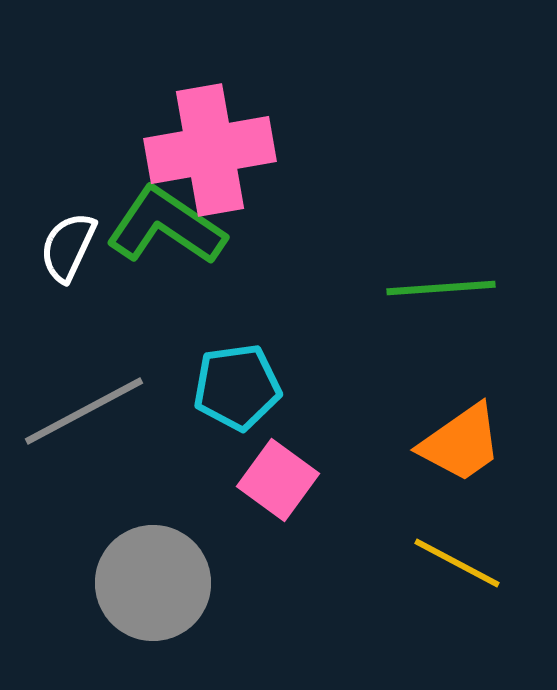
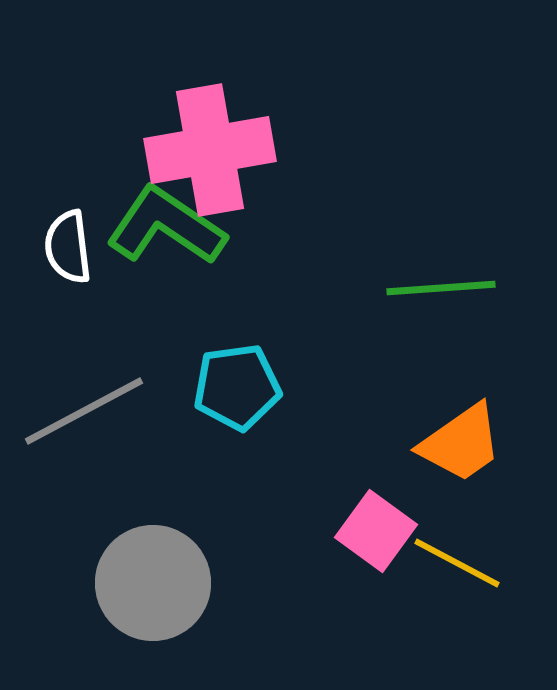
white semicircle: rotated 32 degrees counterclockwise
pink square: moved 98 px right, 51 px down
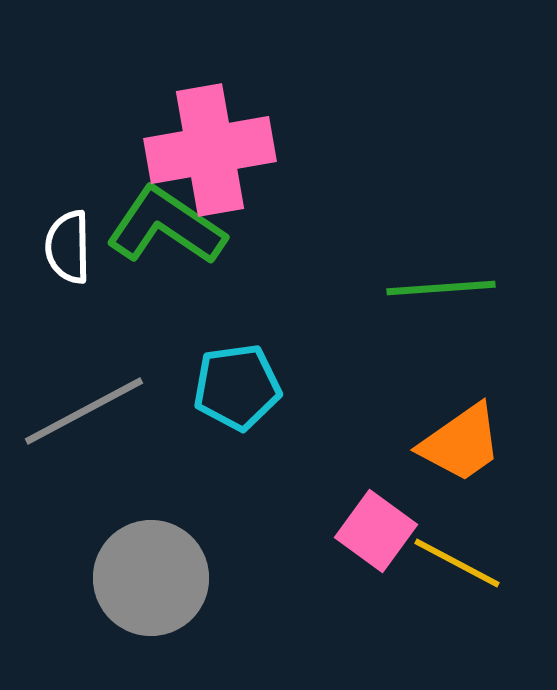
white semicircle: rotated 6 degrees clockwise
gray circle: moved 2 px left, 5 px up
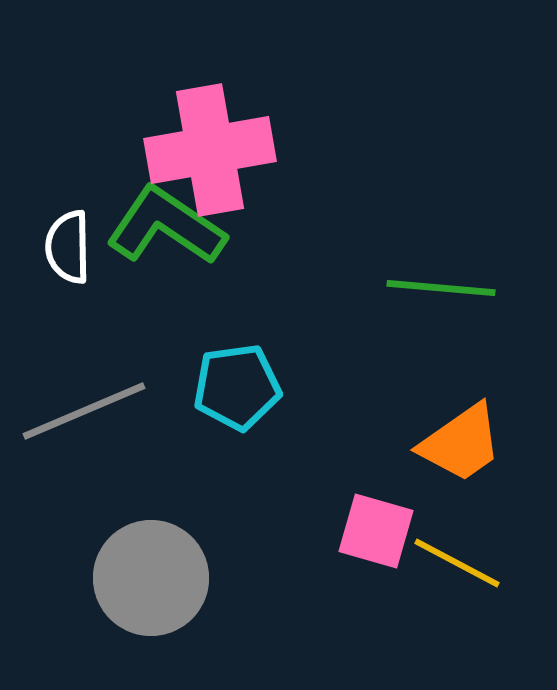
green line: rotated 9 degrees clockwise
gray line: rotated 5 degrees clockwise
pink square: rotated 20 degrees counterclockwise
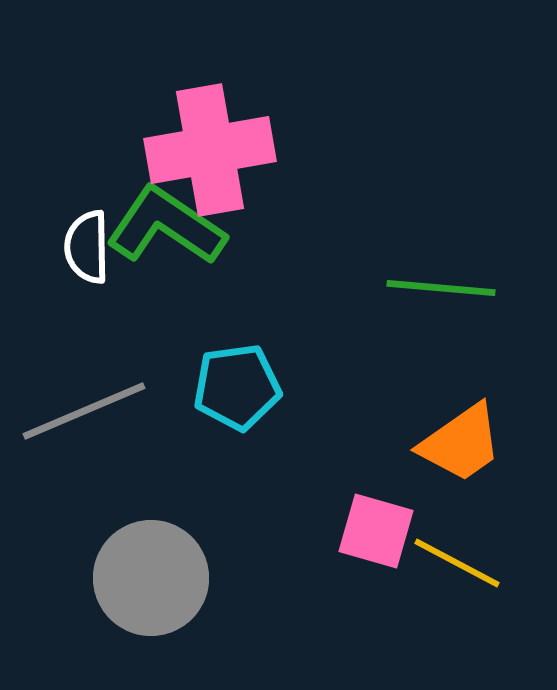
white semicircle: moved 19 px right
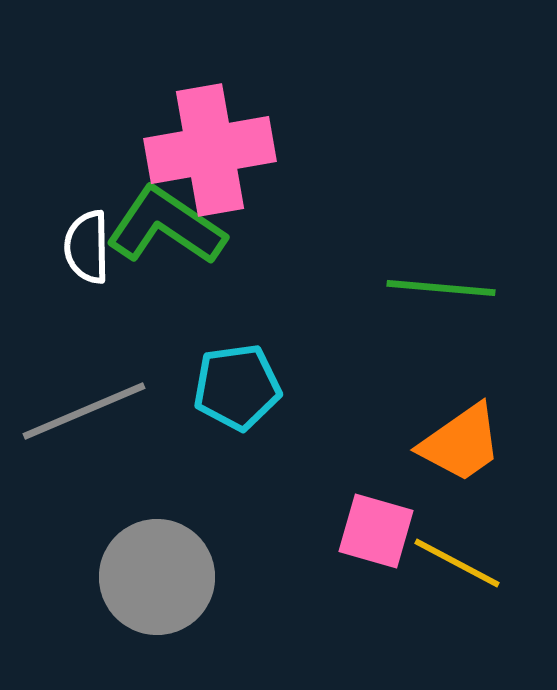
gray circle: moved 6 px right, 1 px up
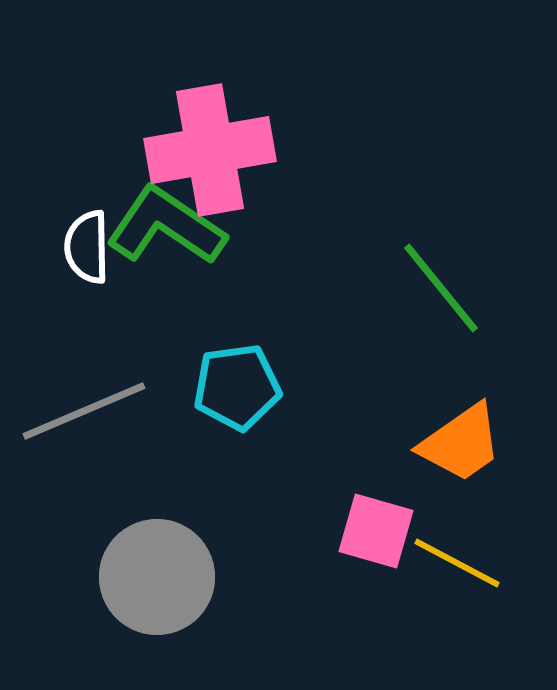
green line: rotated 46 degrees clockwise
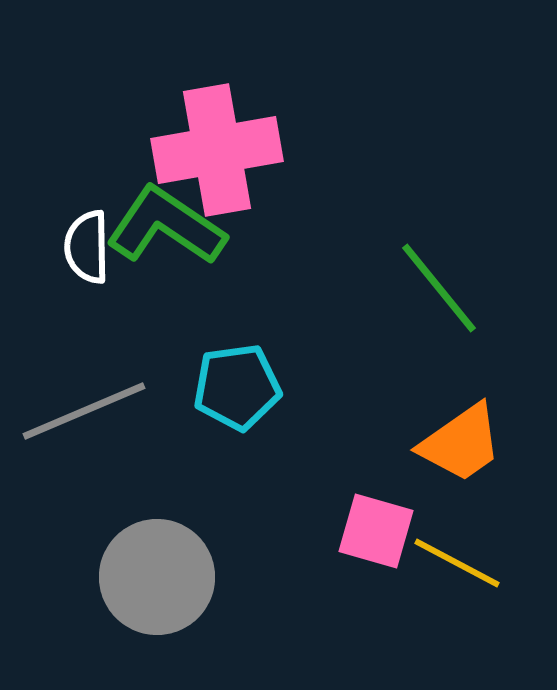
pink cross: moved 7 px right
green line: moved 2 px left
